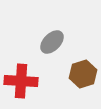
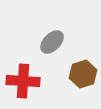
red cross: moved 2 px right
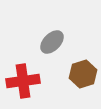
red cross: rotated 12 degrees counterclockwise
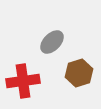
brown hexagon: moved 4 px left, 1 px up
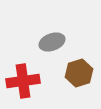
gray ellipse: rotated 25 degrees clockwise
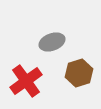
red cross: moved 3 px right; rotated 28 degrees counterclockwise
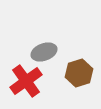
gray ellipse: moved 8 px left, 10 px down
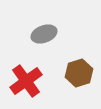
gray ellipse: moved 18 px up
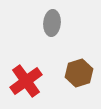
gray ellipse: moved 8 px right, 11 px up; rotated 65 degrees counterclockwise
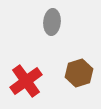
gray ellipse: moved 1 px up
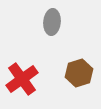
red cross: moved 4 px left, 2 px up
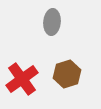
brown hexagon: moved 12 px left, 1 px down
